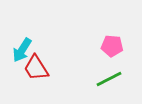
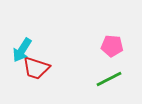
red trapezoid: rotated 40 degrees counterclockwise
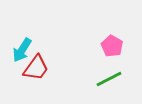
pink pentagon: rotated 25 degrees clockwise
red trapezoid: rotated 72 degrees counterclockwise
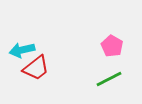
cyan arrow: rotated 45 degrees clockwise
red trapezoid: rotated 16 degrees clockwise
